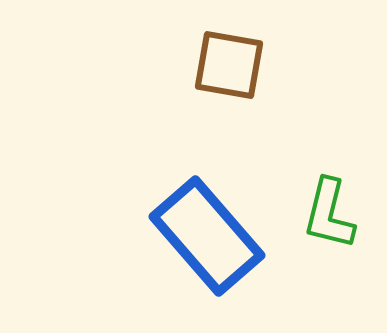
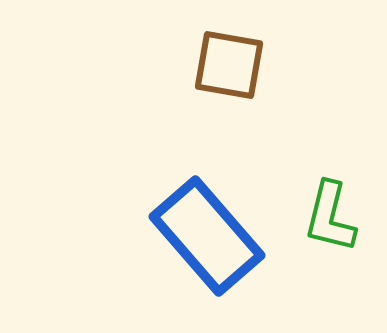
green L-shape: moved 1 px right, 3 px down
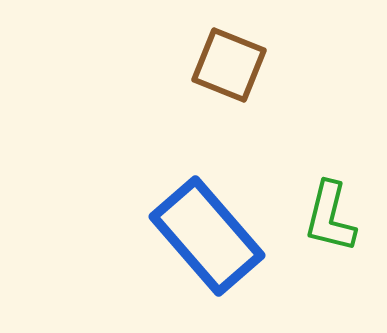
brown square: rotated 12 degrees clockwise
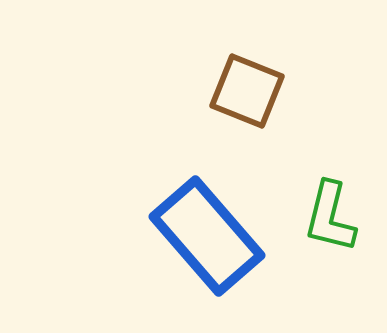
brown square: moved 18 px right, 26 px down
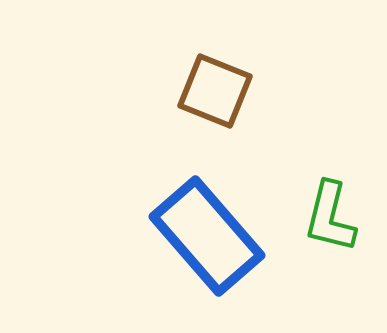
brown square: moved 32 px left
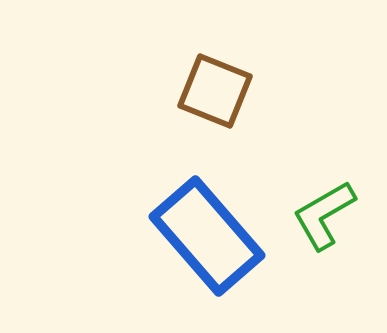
green L-shape: moved 6 px left, 2 px up; rotated 46 degrees clockwise
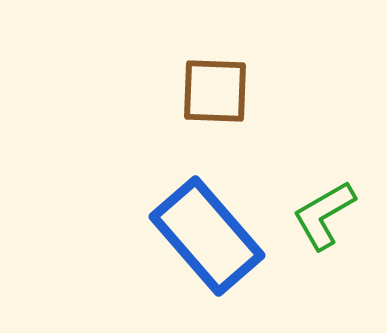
brown square: rotated 20 degrees counterclockwise
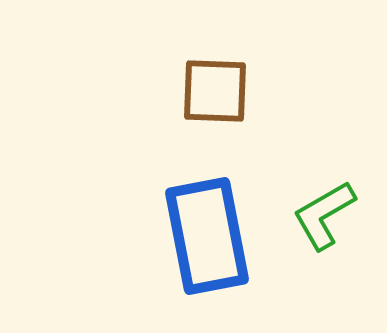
blue rectangle: rotated 30 degrees clockwise
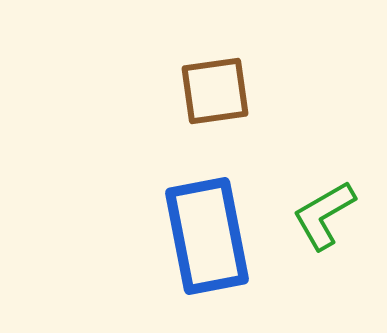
brown square: rotated 10 degrees counterclockwise
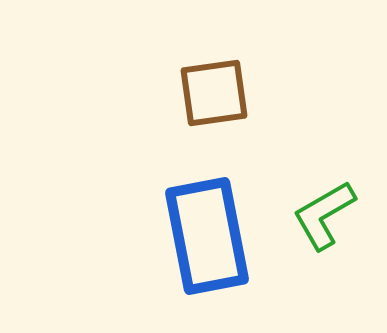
brown square: moved 1 px left, 2 px down
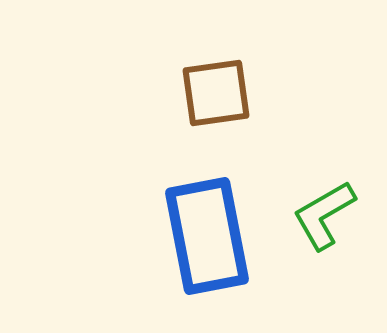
brown square: moved 2 px right
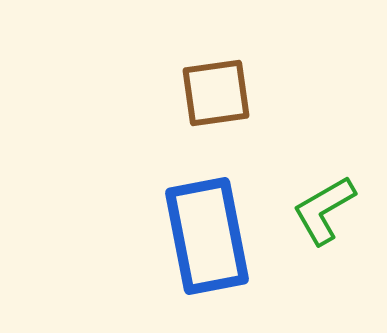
green L-shape: moved 5 px up
